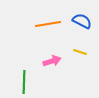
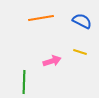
orange line: moved 7 px left, 6 px up
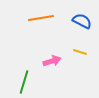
green line: rotated 15 degrees clockwise
